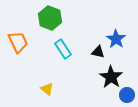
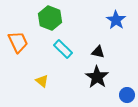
blue star: moved 19 px up
cyan rectangle: rotated 12 degrees counterclockwise
black star: moved 14 px left
yellow triangle: moved 5 px left, 8 px up
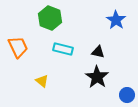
orange trapezoid: moved 5 px down
cyan rectangle: rotated 30 degrees counterclockwise
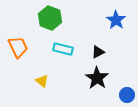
black triangle: rotated 40 degrees counterclockwise
black star: moved 1 px down
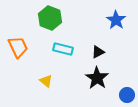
yellow triangle: moved 4 px right
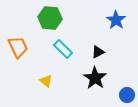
green hexagon: rotated 15 degrees counterclockwise
cyan rectangle: rotated 30 degrees clockwise
black star: moved 2 px left
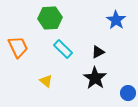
green hexagon: rotated 10 degrees counterclockwise
blue circle: moved 1 px right, 2 px up
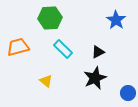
orange trapezoid: rotated 80 degrees counterclockwise
black star: rotated 15 degrees clockwise
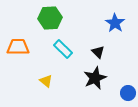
blue star: moved 1 px left, 3 px down
orange trapezoid: rotated 15 degrees clockwise
black triangle: rotated 48 degrees counterclockwise
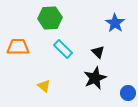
yellow triangle: moved 2 px left, 5 px down
